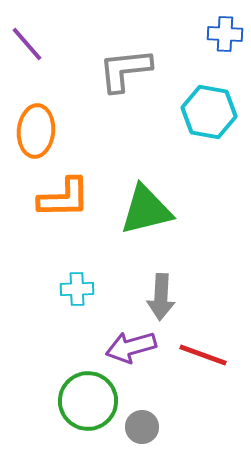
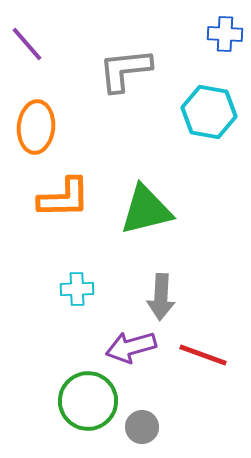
orange ellipse: moved 4 px up
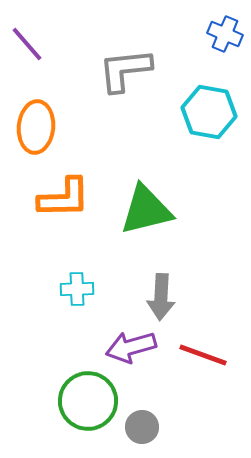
blue cross: rotated 20 degrees clockwise
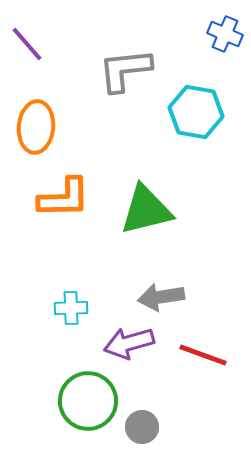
cyan hexagon: moved 13 px left
cyan cross: moved 6 px left, 19 px down
gray arrow: rotated 78 degrees clockwise
purple arrow: moved 2 px left, 4 px up
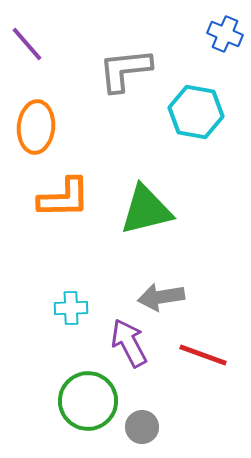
purple arrow: rotated 78 degrees clockwise
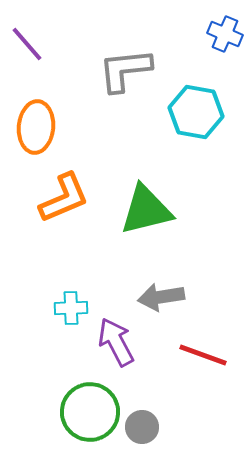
orange L-shape: rotated 22 degrees counterclockwise
purple arrow: moved 13 px left, 1 px up
green circle: moved 2 px right, 11 px down
